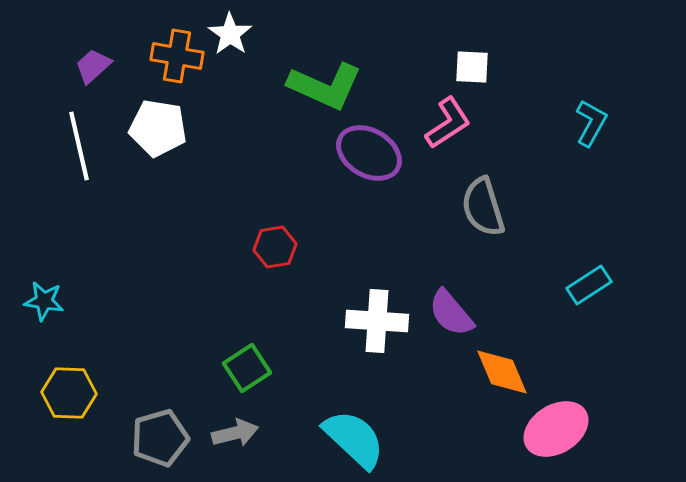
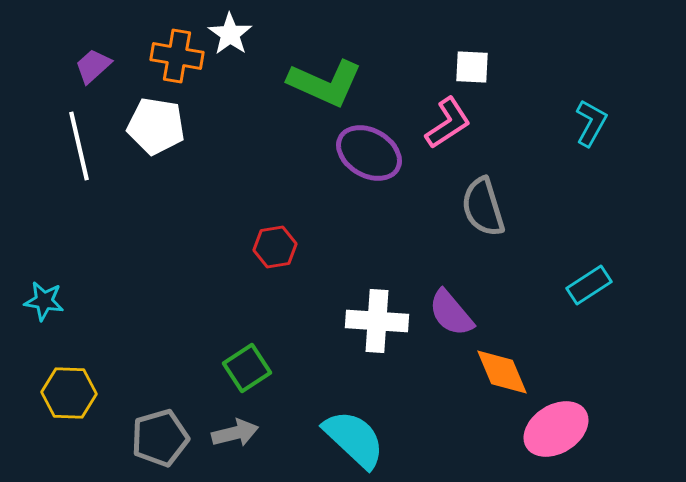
green L-shape: moved 3 px up
white pentagon: moved 2 px left, 2 px up
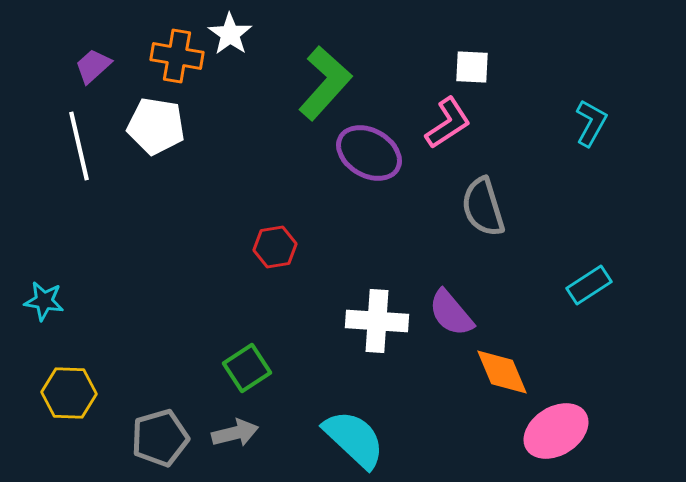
green L-shape: rotated 72 degrees counterclockwise
pink ellipse: moved 2 px down
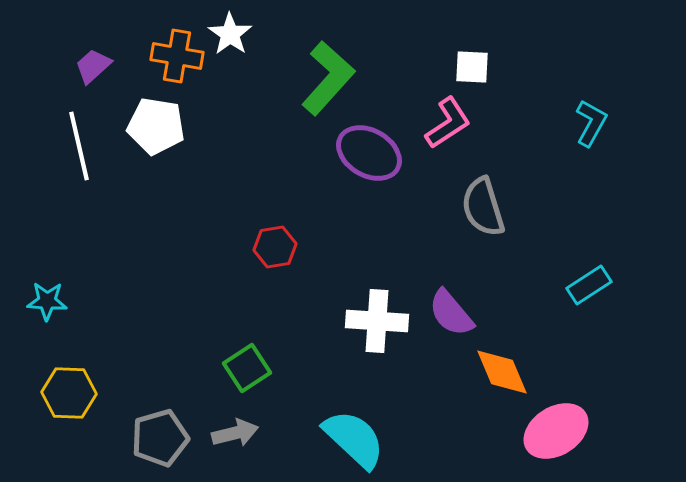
green L-shape: moved 3 px right, 5 px up
cyan star: moved 3 px right; rotated 6 degrees counterclockwise
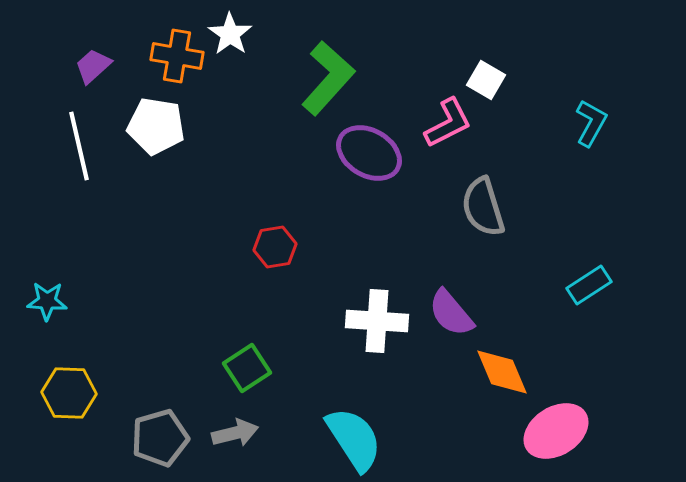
white square: moved 14 px right, 13 px down; rotated 27 degrees clockwise
pink L-shape: rotated 6 degrees clockwise
cyan semicircle: rotated 14 degrees clockwise
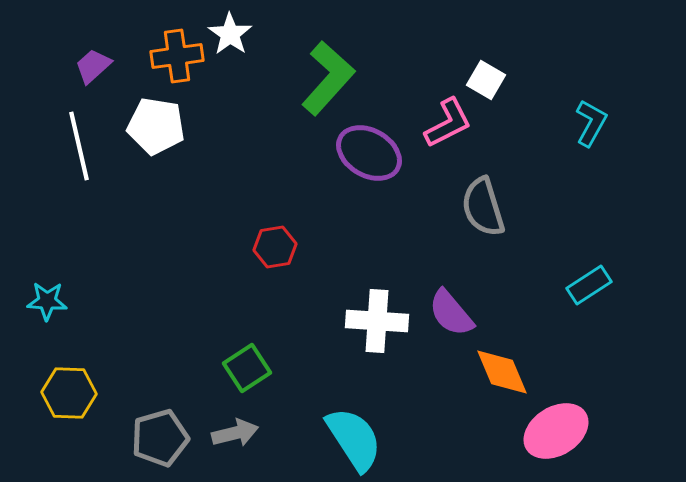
orange cross: rotated 18 degrees counterclockwise
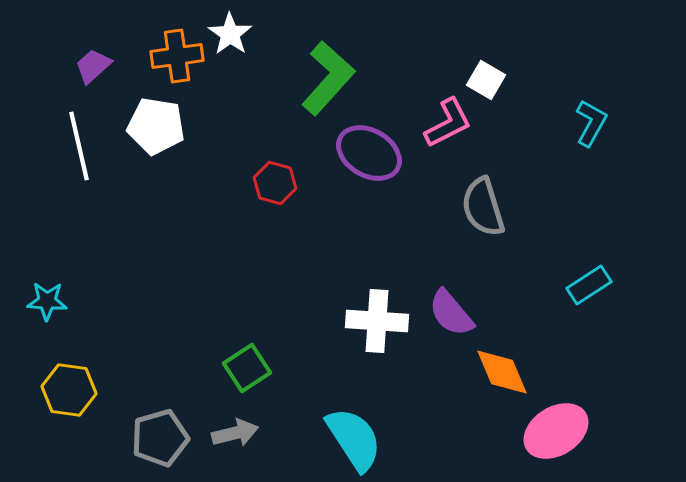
red hexagon: moved 64 px up; rotated 24 degrees clockwise
yellow hexagon: moved 3 px up; rotated 6 degrees clockwise
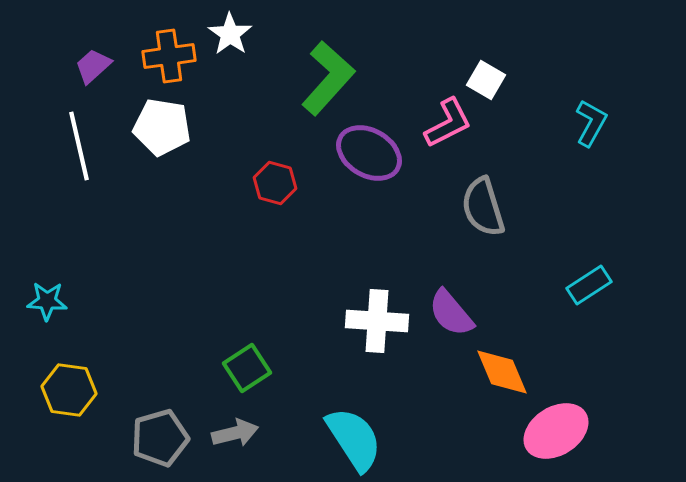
orange cross: moved 8 px left
white pentagon: moved 6 px right, 1 px down
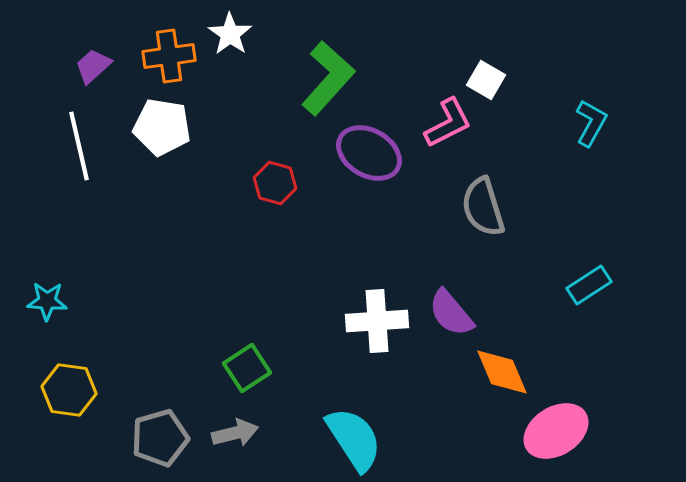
white cross: rotated 8 degrees counterclockwise
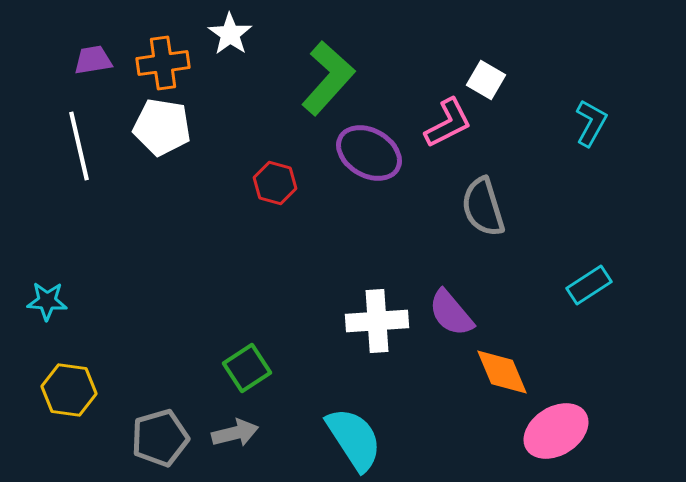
orange cross: moved 6 px left, 7 px down
purple trapezoid: moved 6 px up; rotated 33 degrees clockwise
